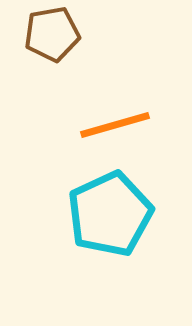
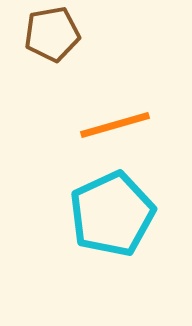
cyan pentagon: moved 2 px right
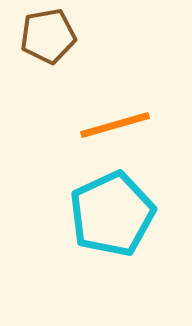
brown pentagon: moved 4 px left, 2 px down
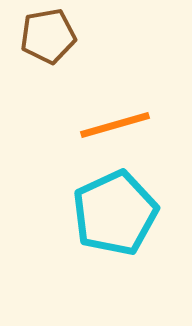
cyan pentagon: moved 3 px right, 1 px up
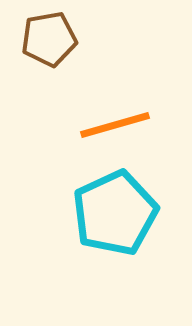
brown pentagon: moved 1 px right, 3 px down
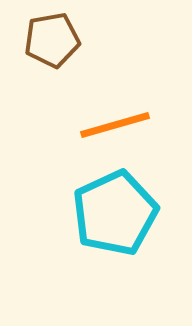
brown pentagon: moved 3 px right, 1 px down
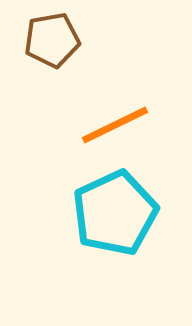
orange line: rotated 10 degrees counterclockwise
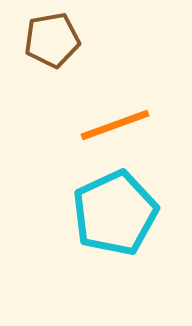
orange line: rotated 6 degrees clockwise
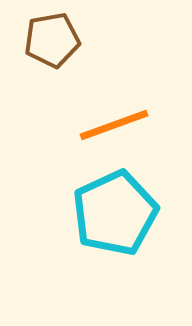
orange line: moved 1 px left
